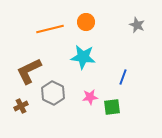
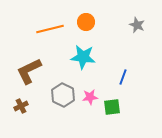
gray hexagon: moved 10 px right, 2 px down
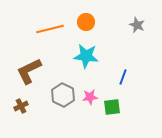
cyan star: moved 3 px right, 1 px up
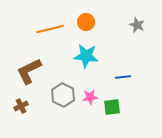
blue line: rotated 63 degrees clockwise
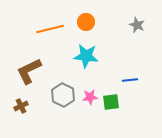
blue line: moved 7 px right, 3 px down
green square: moved 1 px left, 5 px up
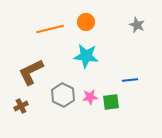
brown L-shape: moved 2 px right, 1 px down
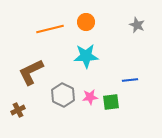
cyan star: rotated 10 degrees counterclockwise
brown cross: moved 3 px left, 4 px down
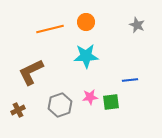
gray hexagon: moved 3 px left, 10 px down; rotated 15 degrees clockwise
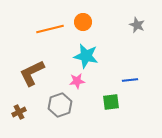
orange circle: moved 3 px left
cyan star: rotated 15 degrees clockwise
brown L-shape: moved 1 px right, 1 px down
pink star: moved 13 px left, 16 px up
brown cross: moved 1 px right, 2 px down
